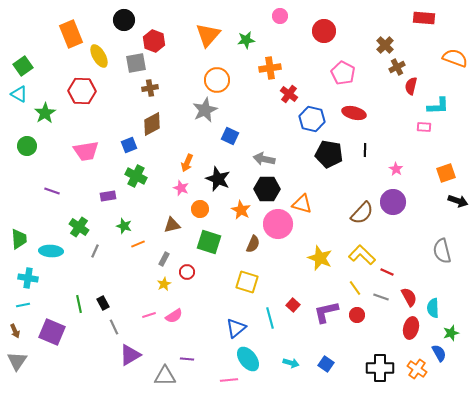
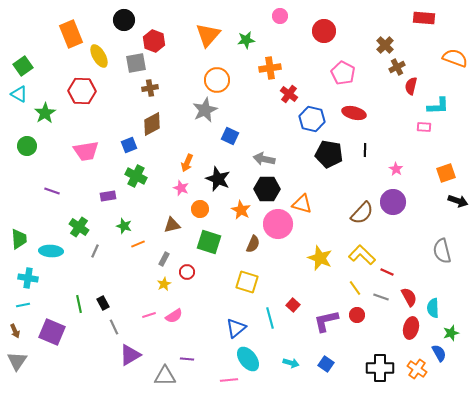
purple L-shape at (326, 312): moved 9 px down
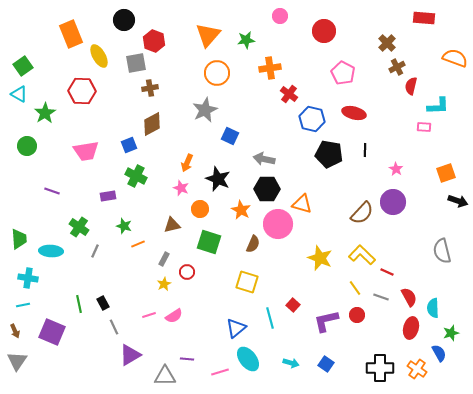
brown cross at (385, 45): moved 2 px right, 2 px up
orange circle at (217, 80): moved 7 px up
pink line at (229, 380): moved 9 px left, 8 px up; rotated 12 degrees counterclockwise
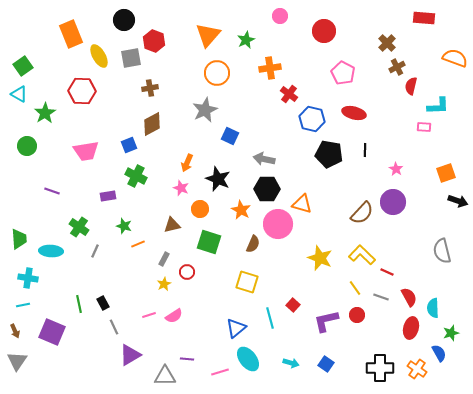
green star at (246, 40): rotated 18 degrees counterclockwise
gray square at (136, 63): moved 5 px left, 5 px up
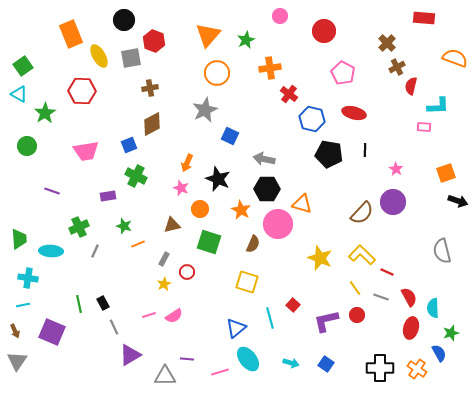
green cross at (79, 227): rotated 30 degrees clockwise
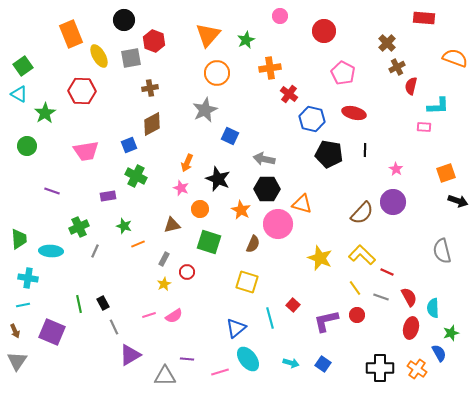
blue square at (326, 364): moved 3 px left
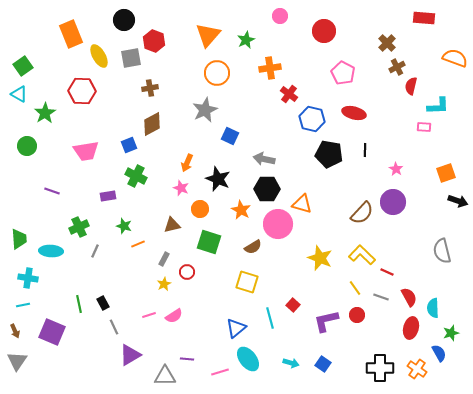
brown semicircle at (253, 244): moved 3 px down; rotated 36 degrees clockwise
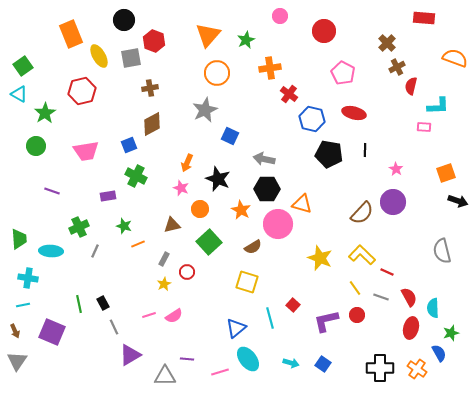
red hexagon at (82, 91): rotated 16 degrees counterclockwise
green circle at (27, 146): moved 9 px right
green square at (209, 242): rotated 30 degrees clockwise
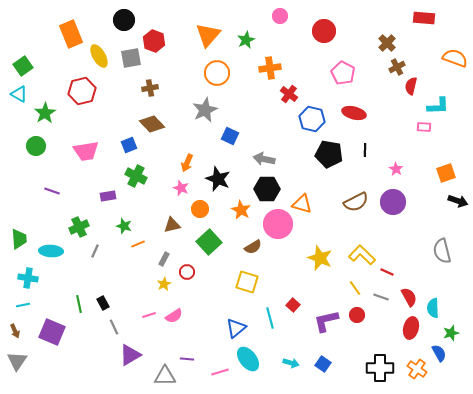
brown diamond at (152, 124): rotated 75 degrees clockwise
brown semicircle at (362, 213): moved 6 px left, 11 px up; rotated 20 degrees clockwise
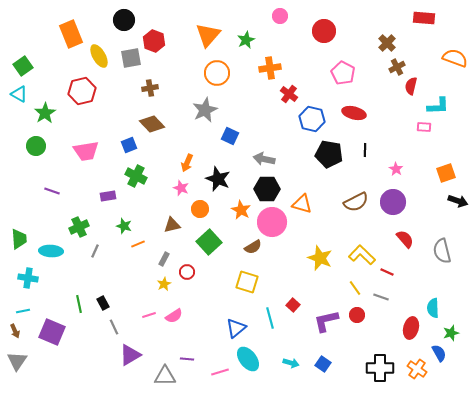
pink circle at (278, 224): moved 6 px left, 2 px up
red semicircle at (409, 297): moved 4 px left, 58 px up; rotated 12 degrees counterclockwise
cyan line at (23, 305): moved 6 px down
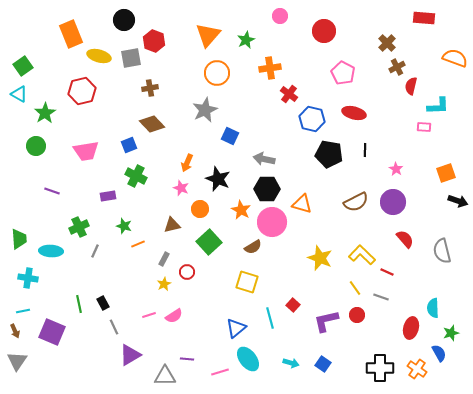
yellow ellipse at (99, 56): rotated 45 degrees counterclockwise
